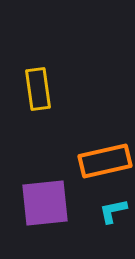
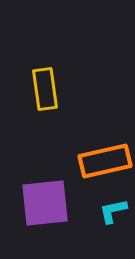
yellow rectangle: moved 7 px right
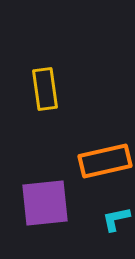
cyan L-shape: moved 3 px right, 8 px down
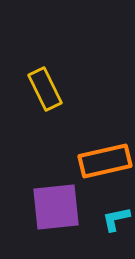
yellow rectangle: rotated 18 degrees counterclockwise
purple square: moved 11 px right, 4 px down
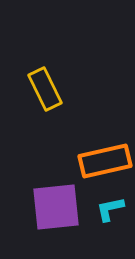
cyan L-shape: moved 6 px left, 10 px up
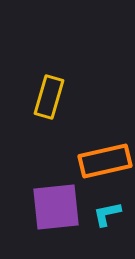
yellow rectangle: moved 4 px right, 8 px down; rotated 42 degrees clockwise
cyan L-shape: moved 3 px left, 5 px down
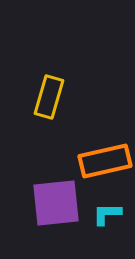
purple square: moved 4 px up
cyan L-shape: rotated 12 degrees clockwise
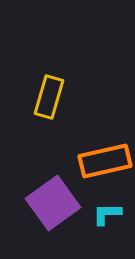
purple square: moved 3 px left; rotated 30 degrees counterclockwise
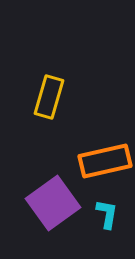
cyan L-shape: rotated 100 degrees clockwise
